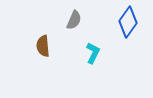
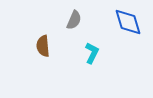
blue diamond: rotated 52 degrees counterclockwise
cyan L-shape: moved 1 px left
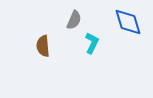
cyan L-shape: moved 10 px up
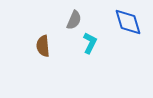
cyan L-shape: moved 2 px left
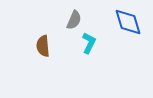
cyan L-shape: moved 1 px left
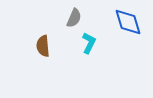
gray semicircle: moved 2 px up
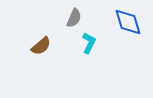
brown semicircle: moved 2 px left; rotated 125 degrees counterclockwise
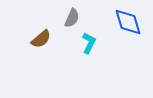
gray semicircle: moved 2 px left
brown semicircle: moved 7 px up
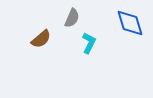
blue diamond: moved 2 px right, 1 px down
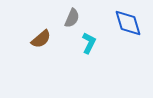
blue diamond: moved 2 px left
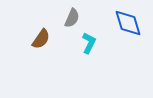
brown semicircle: rotated 15 degrees counterclockwise
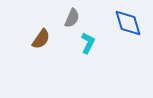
cyan L-shape: moved 1 px left
